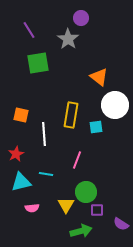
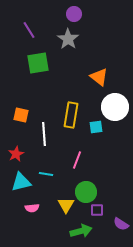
purple circle: moved 7 px left, 4 px up
white circle: moved 2 px down
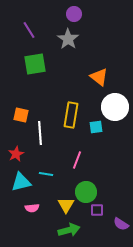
green square: moved 3 px left, 1 px down
white line: moved 4 px left, 1 px up
green arrow: moved 12 px left, 1 px up
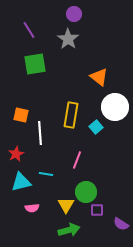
cyan square: rotated 32 degrees counterclockwise
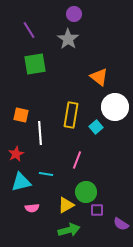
yellow triangle: rotated 30 degrees clockwise
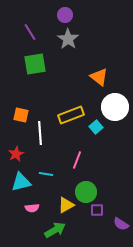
purple circle: moved 9 px left, 1 px down
purple line: moved 1 px right, 2 px down
yellow rectangle: rotated 60 degrees clockwise
green arrow: moved 14 px left; rotated 15 degrees counterclockwise
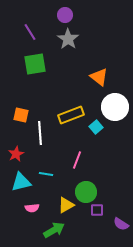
green arrow: moved 1 px left
